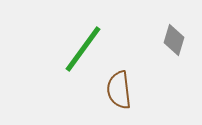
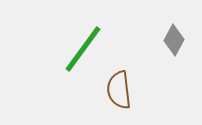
gray diamond: rotated 12 degrees clockwise
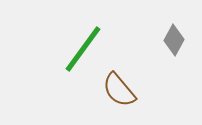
brown semicircle: rotated 33 degrees counterclockwise
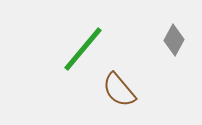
green line: rotated 4 degrees clockwise
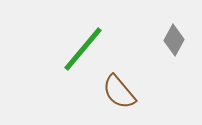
brown semicircle: moved 2 px down
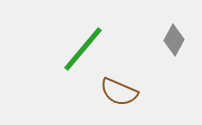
brown semicircle: rotated 27 degrees counterclockwise
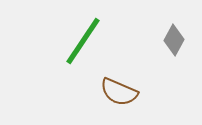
green line: moved 8 px up; rotated 6 degrees counterclockwise
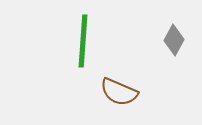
green line: rotated 30 degrees counterclockwise
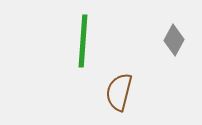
brown semicircle: rotated 81 degrees clockwise
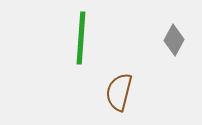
green line: moved 2 px left, 3 px up
